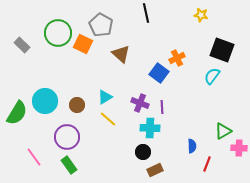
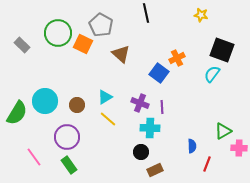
cyan semicircle: moved 2 px up
black circle: moved 2 px left
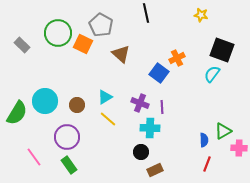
blue semicircle: moved 12 px right, 6 px up
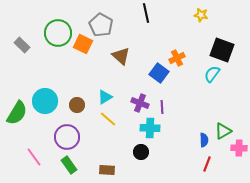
brown triangle: moved 2 px down
brown rectangle: moved 48 px left; rotated 28 degrees clockwise
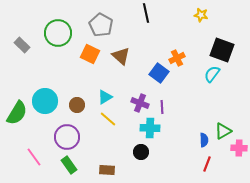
orange square: moved 7 px right, 10 px down
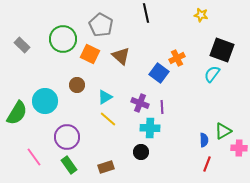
green circle: moved 5 px right, 6 px down
brown circle: moved 20 px up
brown rectangle: moved 1 px left, 3 px up; rotated 21 degrees counterclockwise
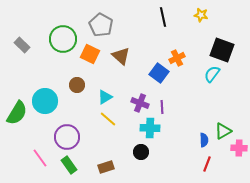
black line: moved 17 px right, 4 px down
pink line: moved 6 px right, 1 px down
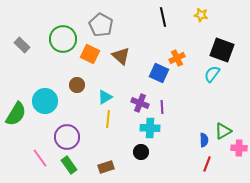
blue square: rotated 12 degrees counterclockwise
green semicircle: moved 1 px left, 1 px down
yellow line: rotated 54 degrees clockwise
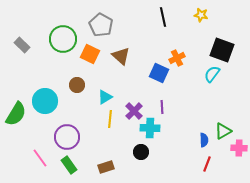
purple cross: moved 6 px left, 8 px down; rotated 24 degrees clockwise
yellow line: moved 2 px right
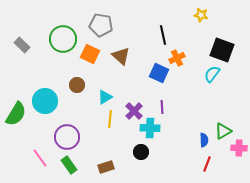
black line: moved 18 px down
gray pentagon: rotated 20 degrees counterclockwise
